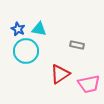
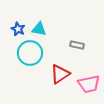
cyan circle: moved 4 px right, 2 px down
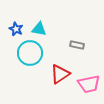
blue star: moved 2 px left
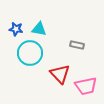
blue star: rotated 16 degrees counterclockwise
red triangle: rotated 40 degrees counterclockwise
pink trapezoid: moved 3 px left, 2 px down
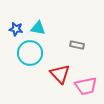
cyan triangle: moved 1 px left, 1 px up
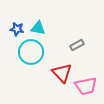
blue star: moved 1 px right
gray rectangle: rotated 40 degrees counterclockwise
cyan circle: moved 1 px right, 1 px up
red triangle: moved 2 px right, 1 px up
